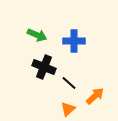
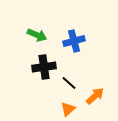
blue cross: rotated 15 degrees counterclockwise
black cross: rotated 30 degrees counterclockwise
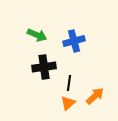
black line: rotated 56 degrees clockwise
orange triangle: moved 6 px up
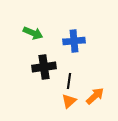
green arrow: moved 4 px left, 2 px up
blue cross: rotated 10 degrees clockwise
black line: moved 2 px up
orange triangle: moved 1 px right, 2 px up
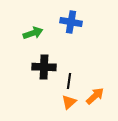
green arrow: rotated 42 degrees counterclockwise
blue cross: moved 3 px left, 19 px up; rotated 15 degrees clockwise
black cross: rotated 10 degrees clockwise
orange triangle: moved 1 px down
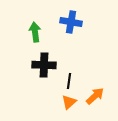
green arrow: moved 2 px right, 1 px up; rotated 78 degrees counterclockwise
black cross: moved 2 px up
